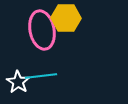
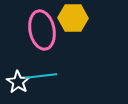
yellow hexagon: moved 7 px right
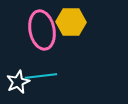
yellow hexagon: moved 2 px left, 4 px down
white star: rotated 15 degrees clockwise
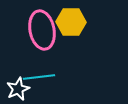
cyan line: moved 2 px left, 1 px down
white star: moved 7 px down
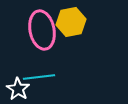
yellow hexagon: rotated 12 degrees counterclockwise
white star: rotated 15 degrees counterclockwise
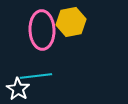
pink ellipse: rotated 9 degrees clockwise
cyan line: moved 3 px left, 1 px up
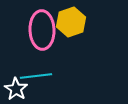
yellow hexagon: rotated 8 degrees counterclockwise
white star: moved 2 px left
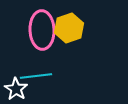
yellow hexagon: moved 2 px left, 6 px down
